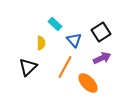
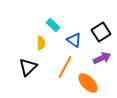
cyan rectangle: moved 2 px left, 1 px down
blue triangle: rotated 14 degrees counterclockwise
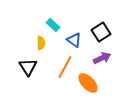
black triangle: rotated 18 degrees counterclockwise
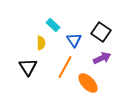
black square: rotated 24 degrees counterclockwise
blue triangle: rotated 21 degrees clockwise
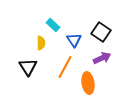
orange ellipse: rotated 35 degrees clockwise
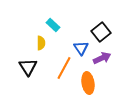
black square: rotated 18 degrees clockwise
blue triangle: moved 7 px right, 8 px down
orange line: moved 1 px left, 1 px down
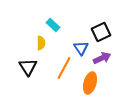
black square: rotated 12 degrees clockwise
orange ellipse: moved 2 px right; rotated 25 degrees clockwise
